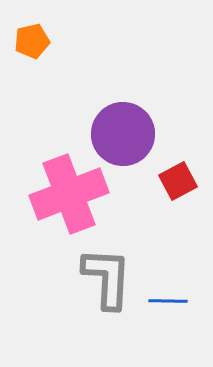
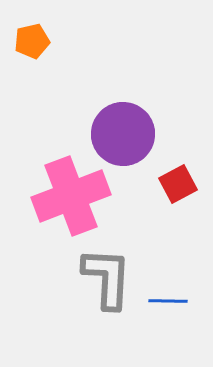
red square: moved 3 px down
pink cross: moved 2 px right, 2 px down
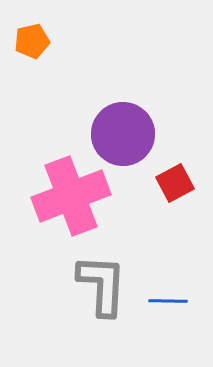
red square: moved 3 px left, 1 px up
gray L-shape: moved 5 px left, 7 px down
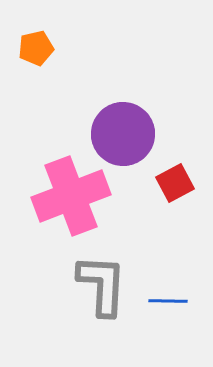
orange pentagon: moved 4 px right, 7 px down
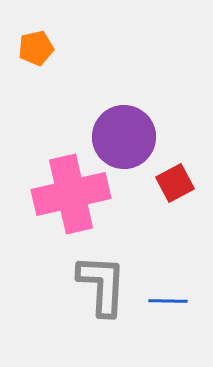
purple circle: moved 1 px right, 3 px down
pink cross: moved 2 px up; rotated 8 degrees clockwise
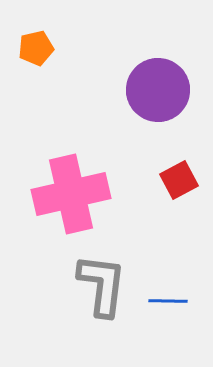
purple circle: moved 34 px right, 47 px up
red square: moved 4 px right, 3 px up
gray L-shape: rotated 4 degrees clockwise
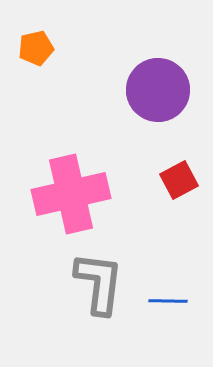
gray L-shape: moved 3 px left, 2 px up
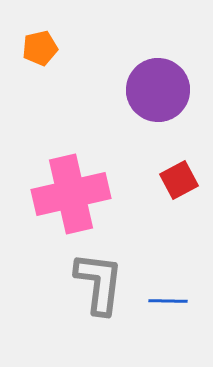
orange pentagon: moved 4 px right
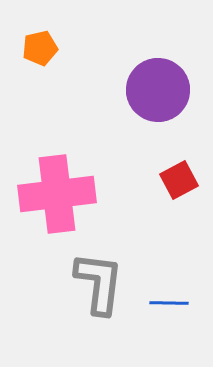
pink cross: moved 14 px left; rotated 6 degrees clockwise
blue line: moved 1 px right, 2 px down
